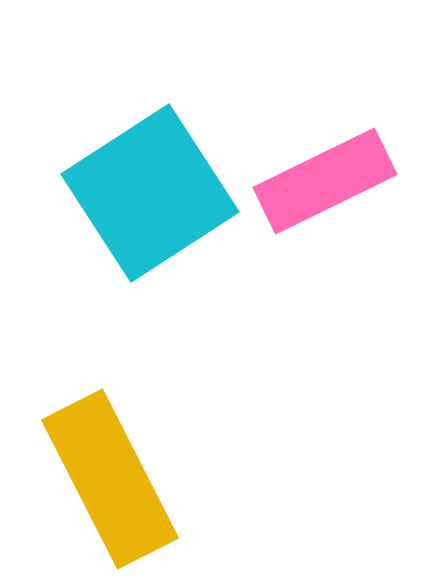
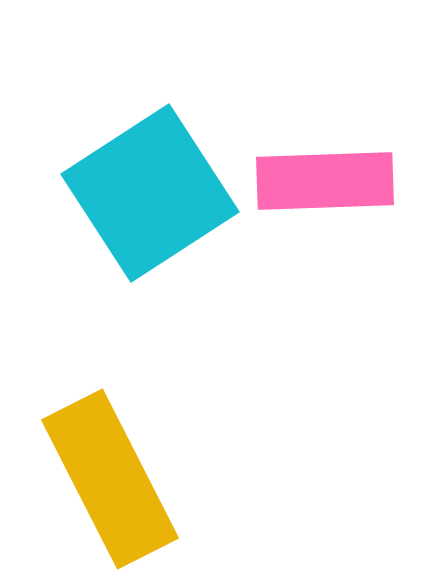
pink rectangle: rotated 24 degrees clockwise
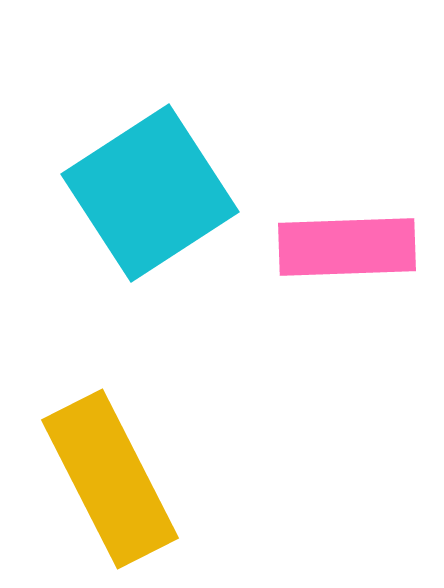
pink rectangle: moved 22 px right, 66 px down
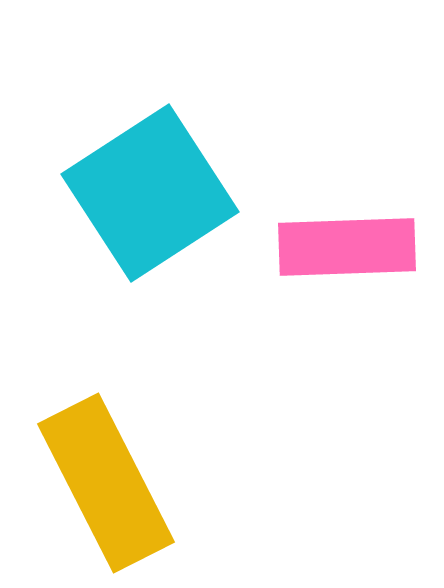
yellow rectangle: moved 4 px left, 4 px down
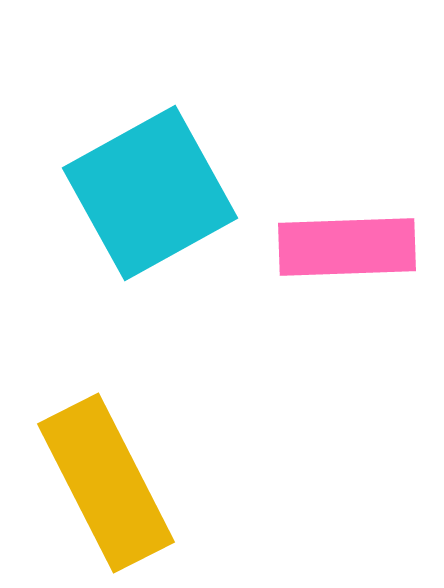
cyan square: rotated 4 degrees clockwise
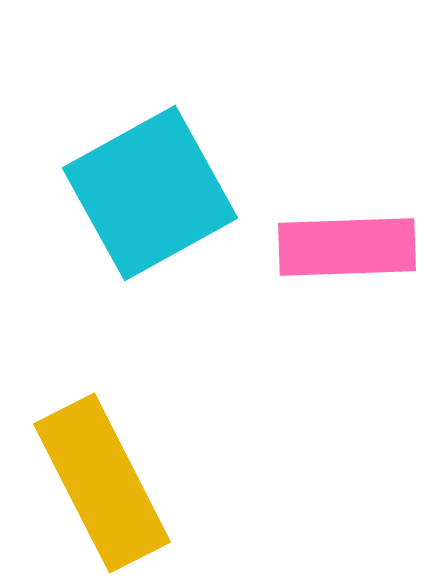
yellow rectangle: moved 4 px left
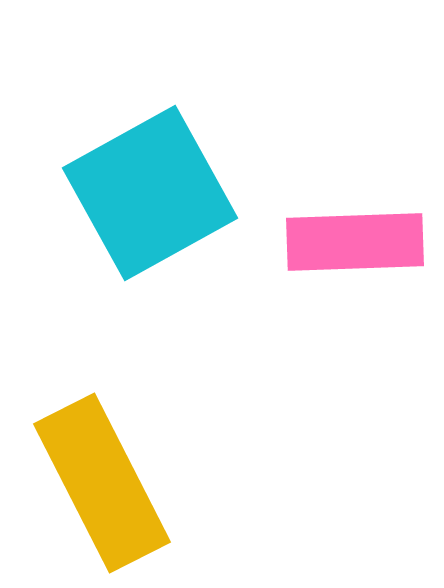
pink rectangle: moved 8 px right, 5 px up
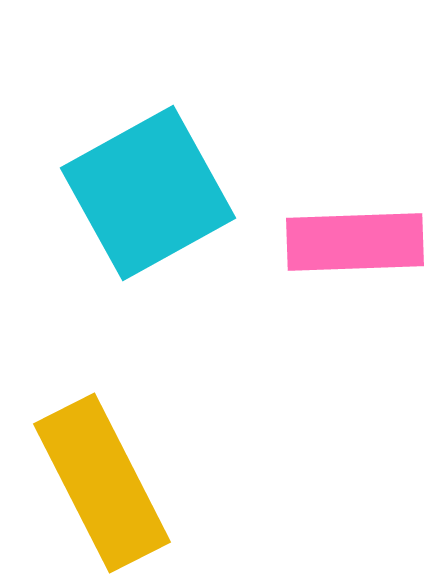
cyan square: moved 2 px left
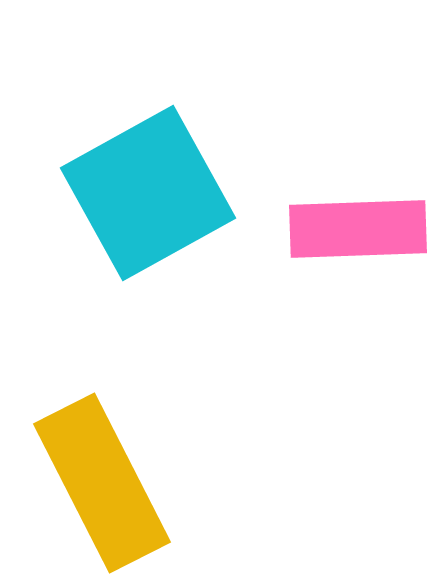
pink rectangle: moved 3 px right, 13 px up
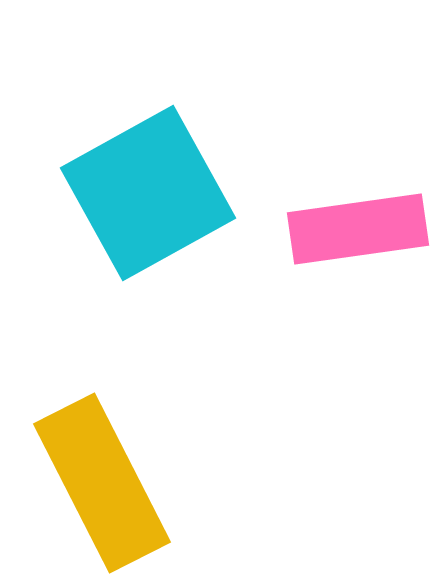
pink rectangle: rotated 6 degrees counterclockwise
